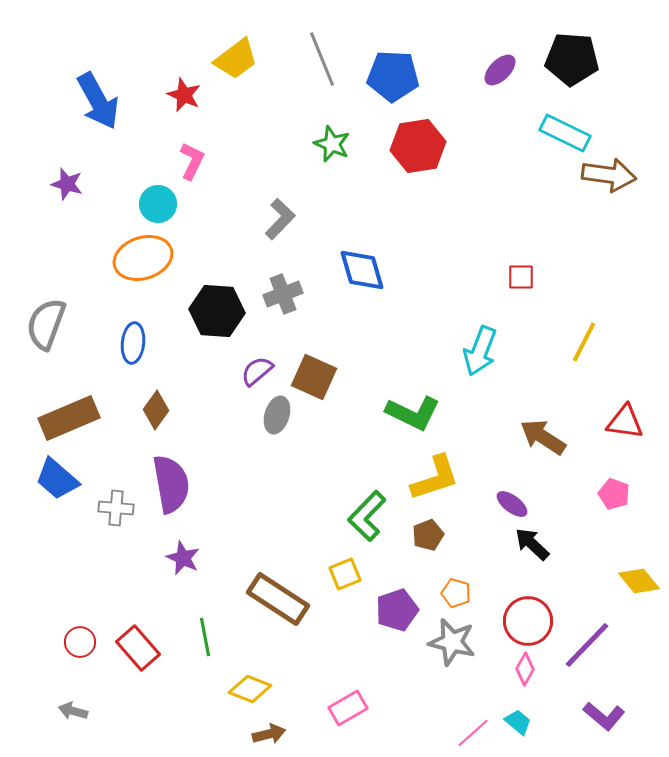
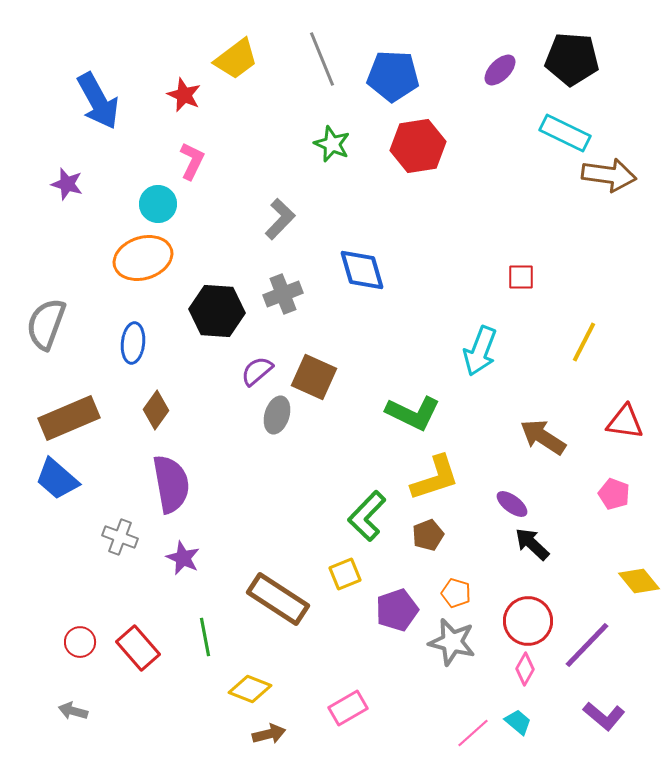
gray cross at (116, 508): moved 4 px right, 29 px down; rotated 16 degrees clockwise
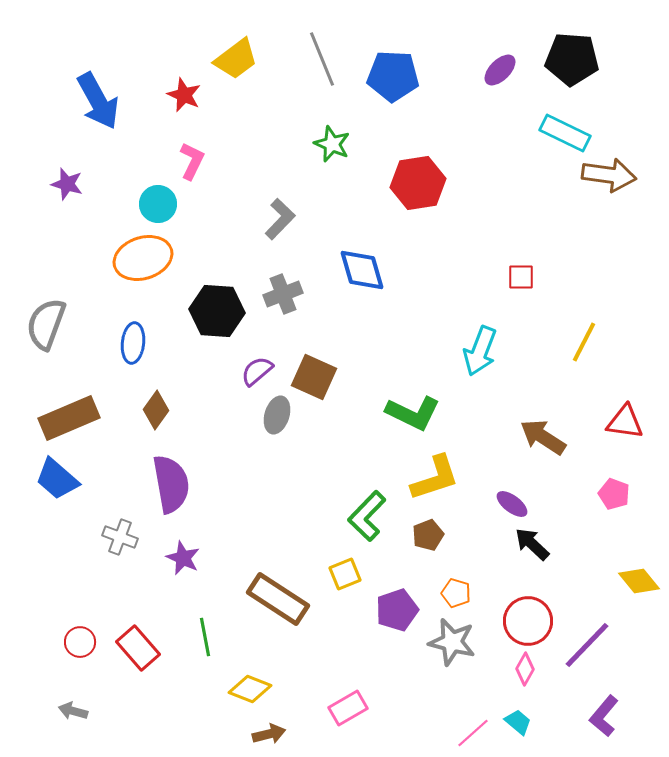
red hexagon at (418, 146): moved 37 px down
purple L-shape at (604, 716): rotated 90 degrees clockwise
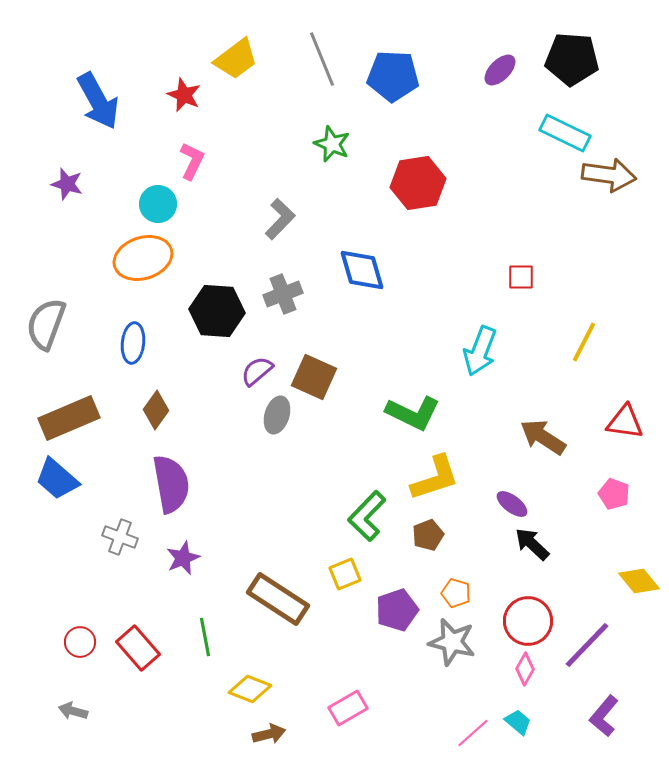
purple star at (183, 558): rotated 24 degrees clockwise
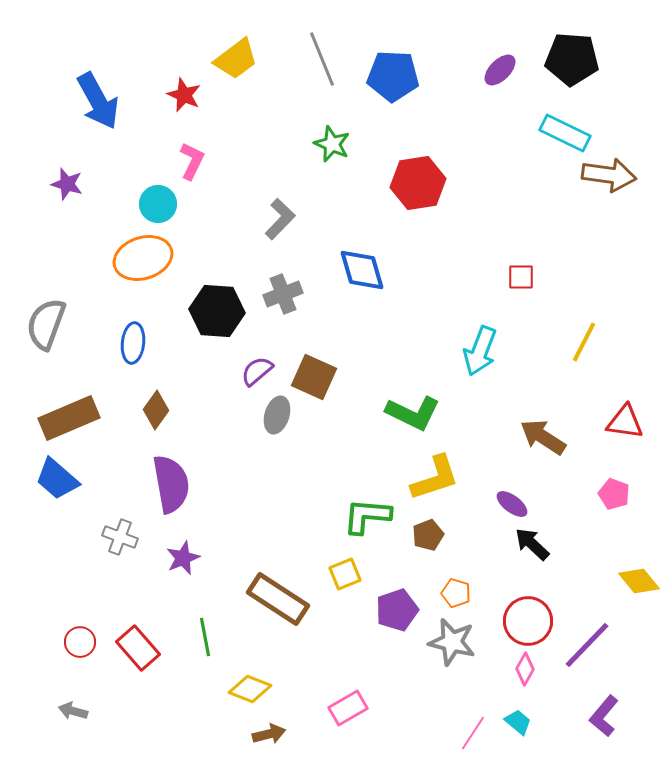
green L-shape at (367, 516): rotated 51 degrees clockwise
pink line at (473, 733): rotated 15 degrees counterclockwise
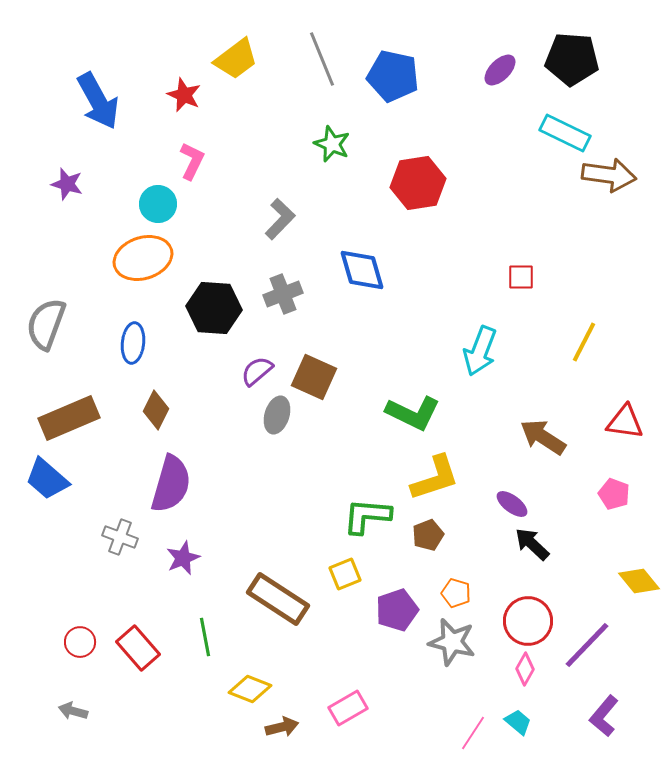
blue pentagon at (393, 76): rotated 9 degrees clockwise
black hexagon at (217, 311): moved 3 px left, 3 px up
brown diamond at (156, 410): rotated 9 degrees counterclockwise
blue trapezoid at (57, 479): moved 10 px left
purple semicircle at (171, 484): rotated 26 degrees clockwise
brown arrow at (269, 734): moved 13 px right, 7 px up
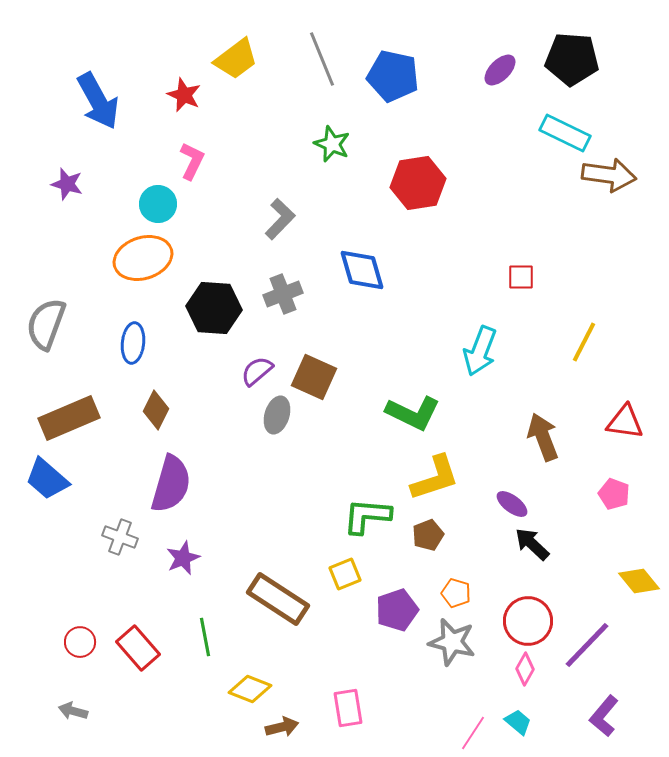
brown arrow at (543, 437): rotated 36 degrees clockwise
pink rectangle at (348, 708): rotated 69 degrees counterclockwise
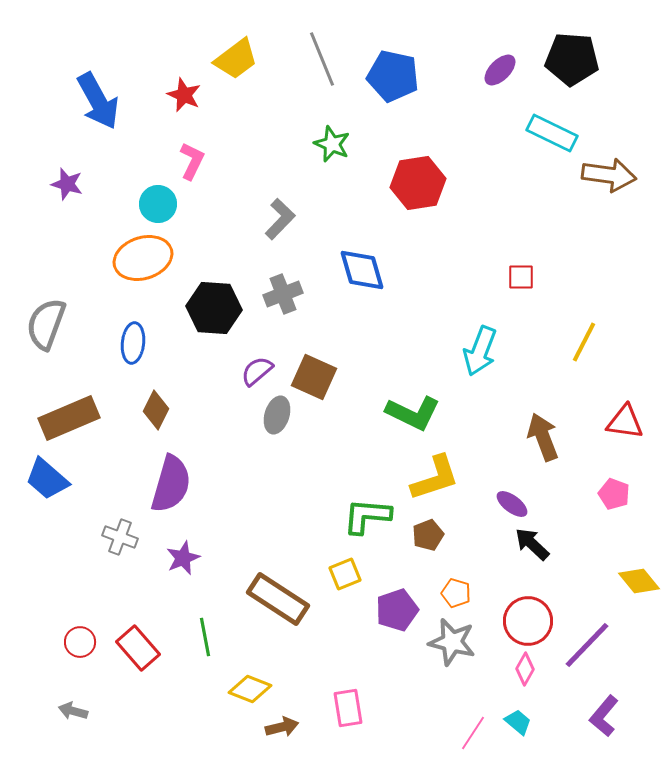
cyan rectangle at (565, 133): moved 13 px left
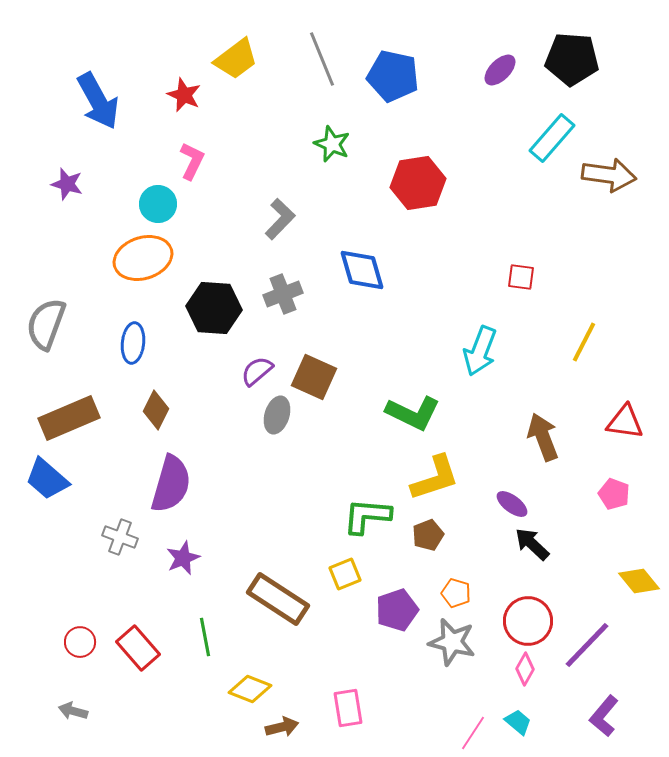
cyan rectangle at (552, 133): moved 5 px down; rotated 75 degrees counterclockwise
red square at (521, 277): rotated 8 degrees clockwise
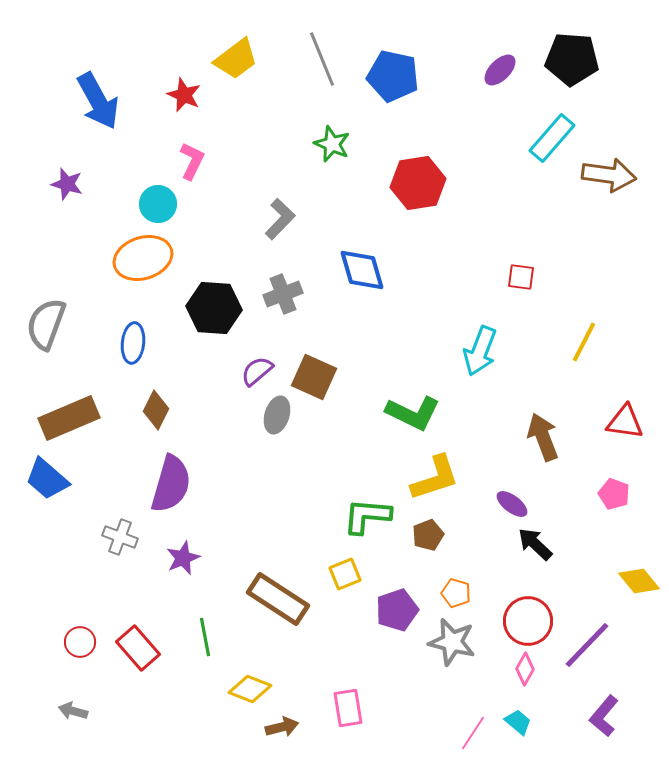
black arrow at (532, 544): moved 3 px right
